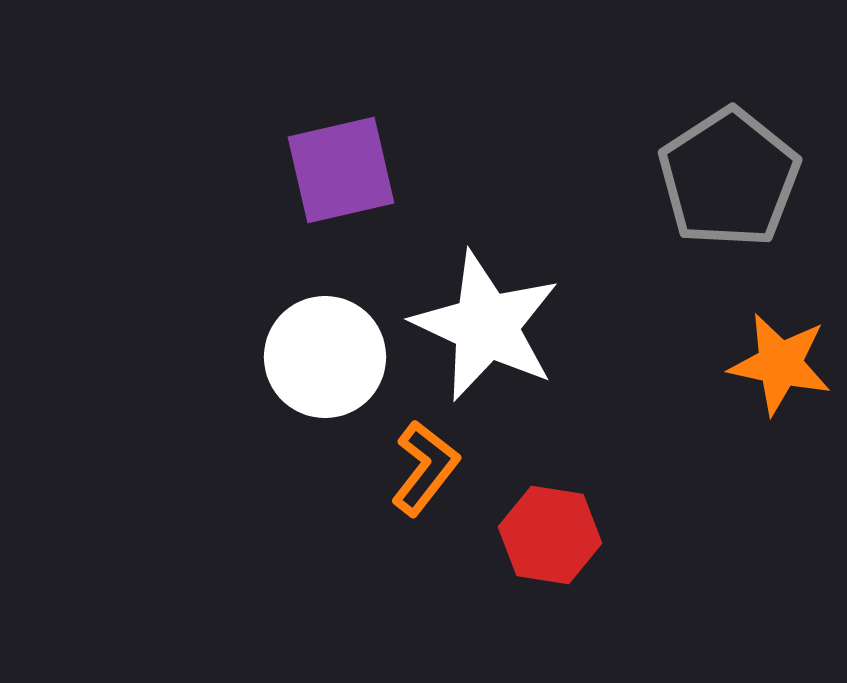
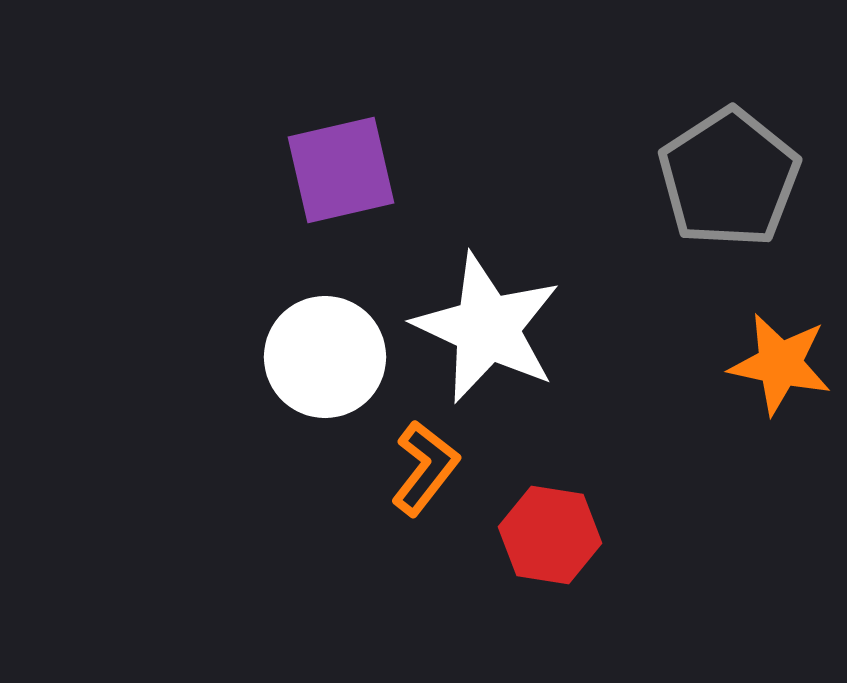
white star: moved 1 px right, 2 px down
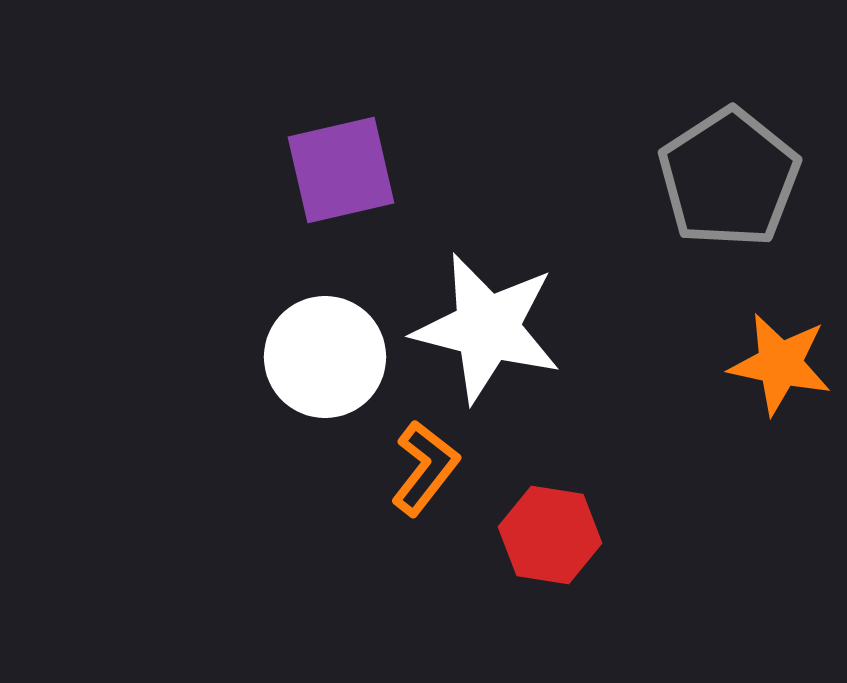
white star: rotated 11 degrees counterclockwise
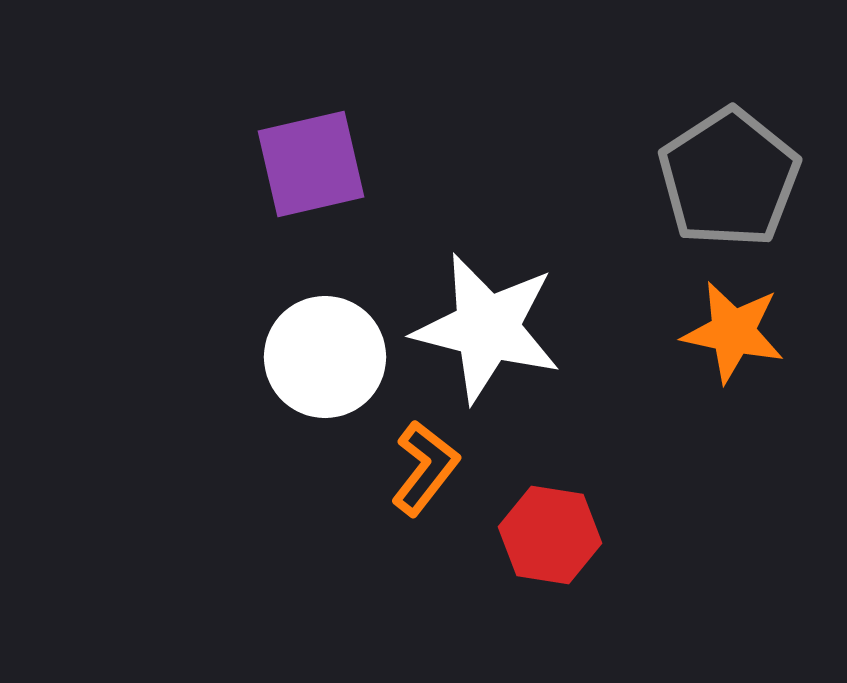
purple square: moved 30 px left, 6 px up
orange star: moved 47 px left, 32 px up
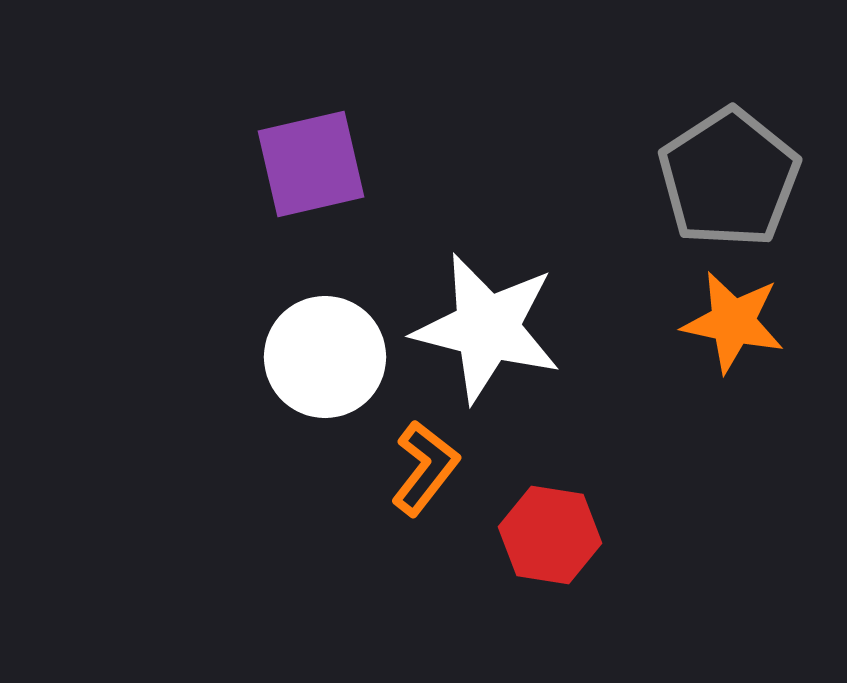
orange star: moved 10 px up
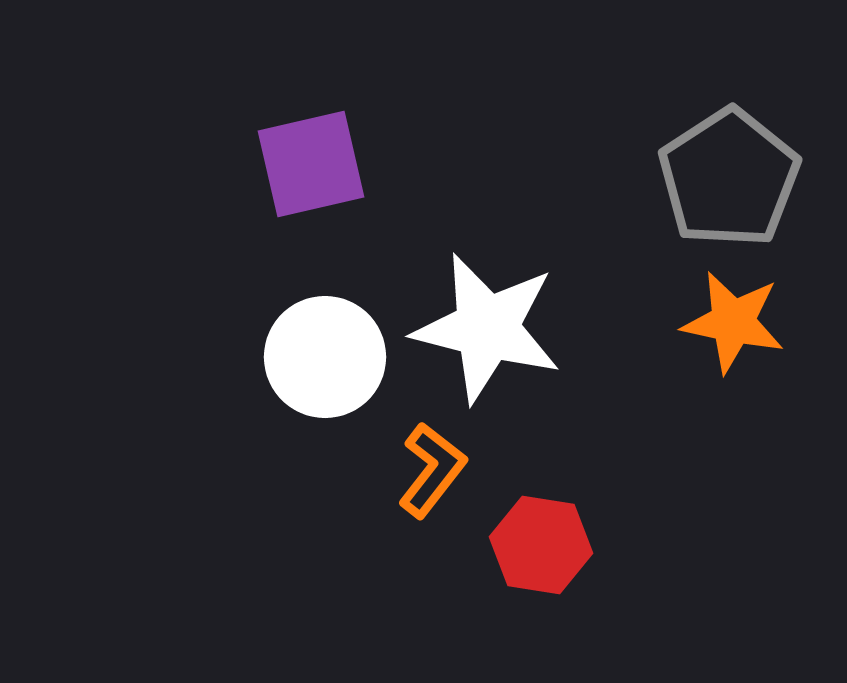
orange L-shape: moved 7 px right, 2 px down
red hexagon: moved 9 px left, 10 px down
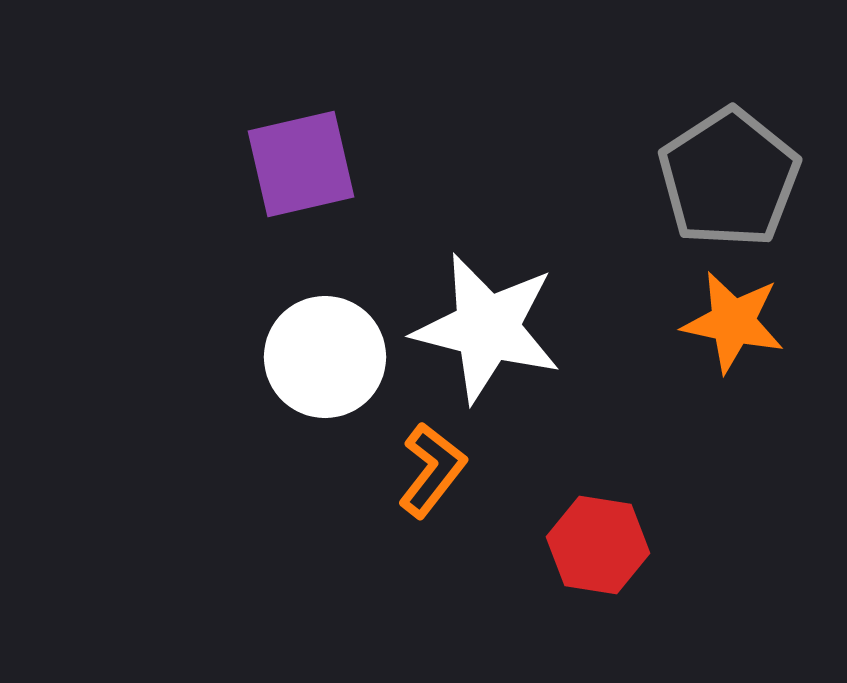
purple square: moved 10 px left
red hexagon: moved 57 px right
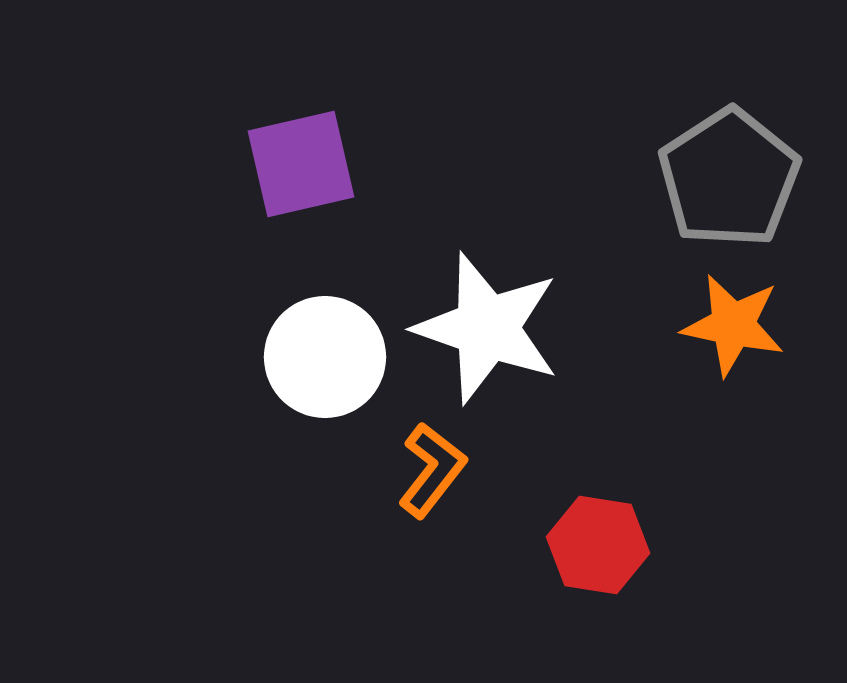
orange star: moved 3 px down
white star: rotated 5 degrees clockwise
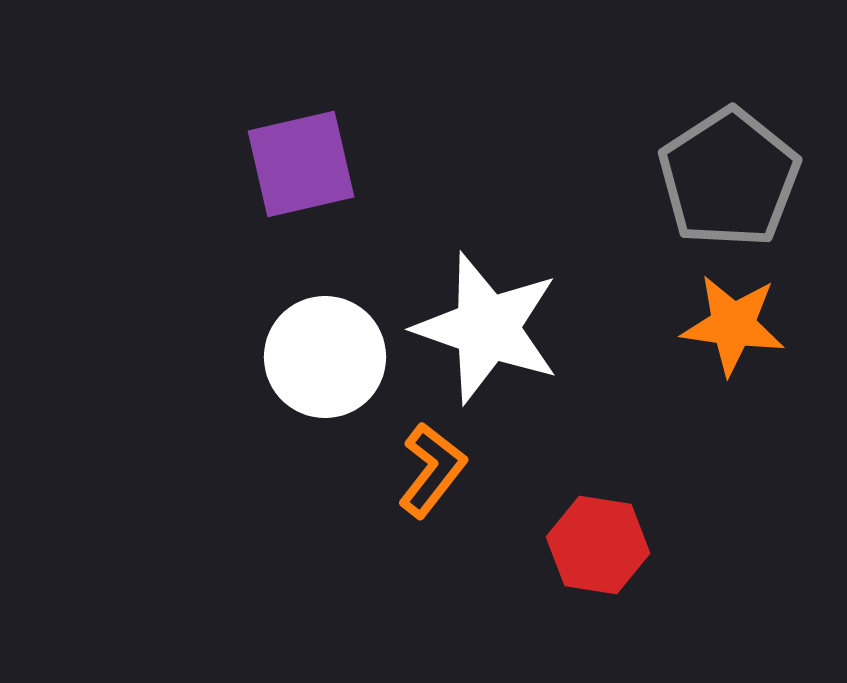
orange star: rotated 4 degrees counterclockwise
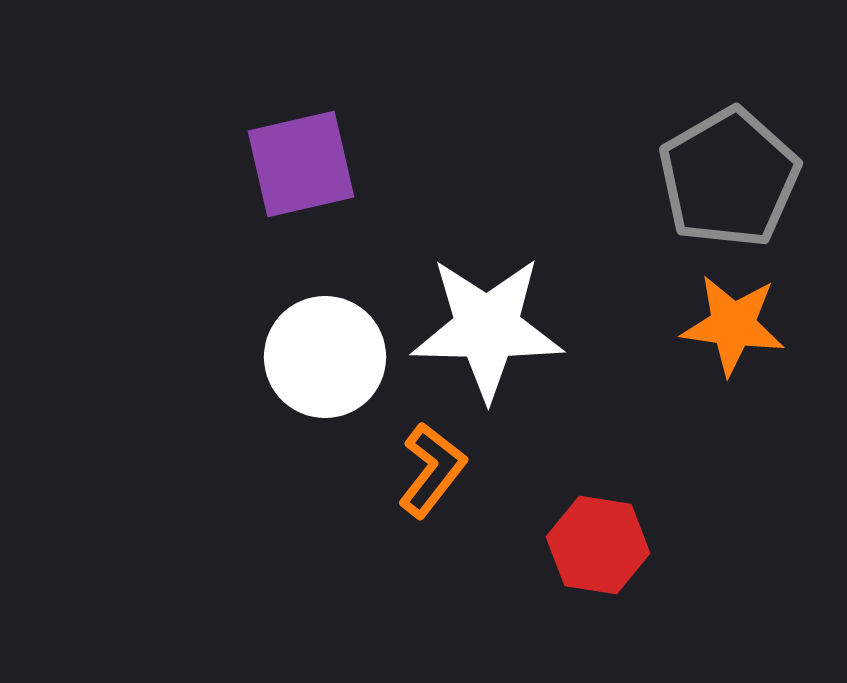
gray pentagon: rotated 3 degrees clockwise
white star: rotated 18 degrees counterclockwise
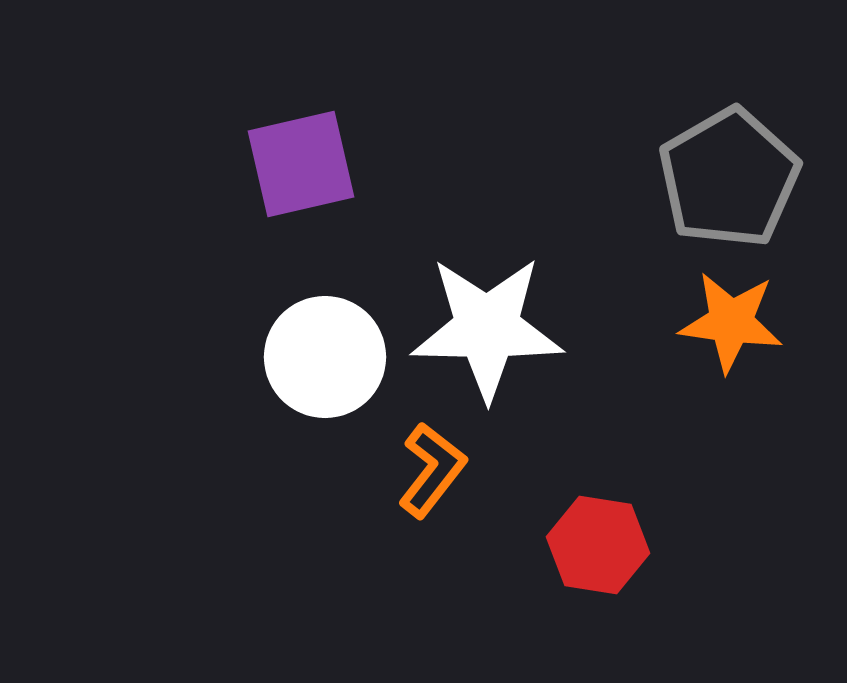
orange star: moved 2 px left, 3 px up
